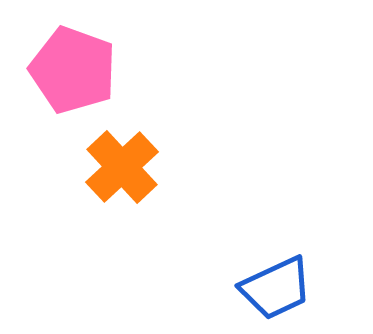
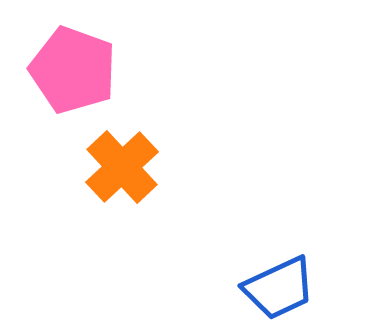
blue trapezoid: moved 3 px right
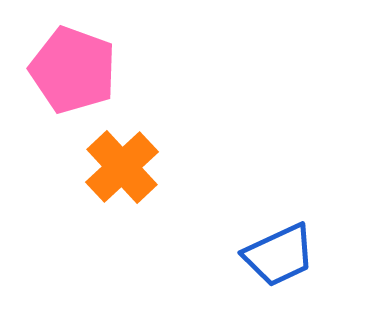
blue trapezoid: moved 33 px up
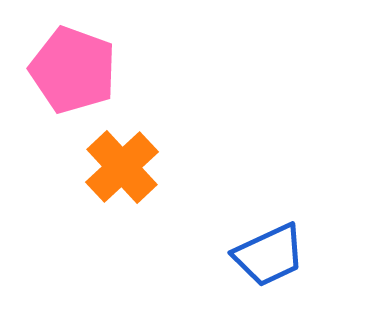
blue trapezoid: moved 10 px left
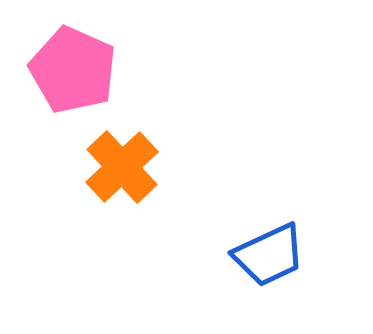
pink pentagon: rotated 4 degrees clockwise
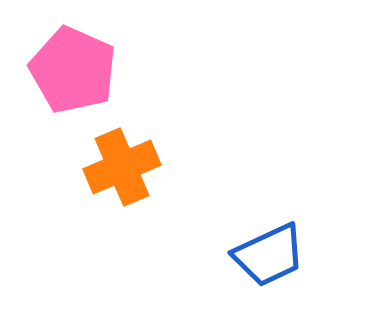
orange cross: rotated 20 degrees clockwise
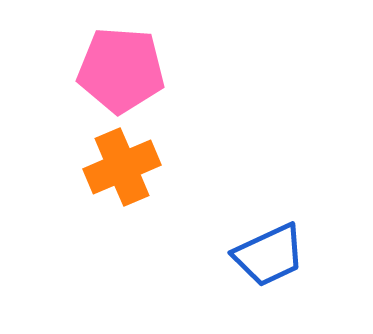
pink pentagon: moved 48 px right; rotated 20 degrees counterclockwise
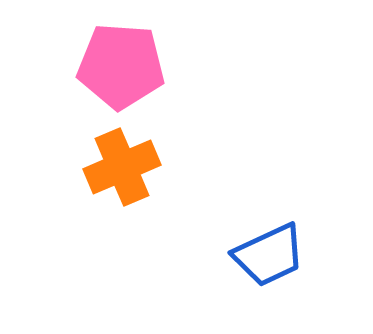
pink pentagon: moved 4 px up
